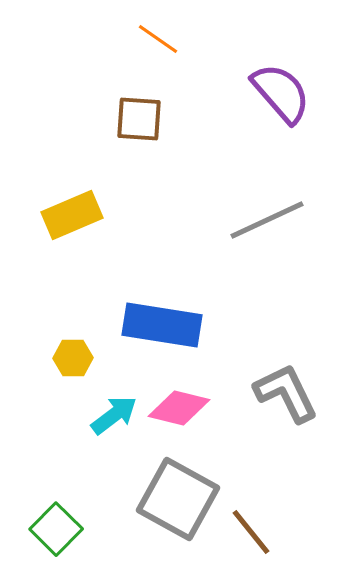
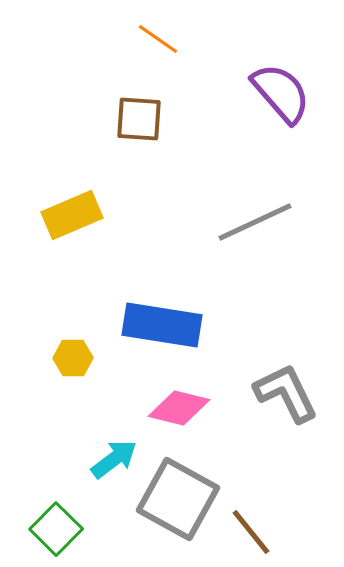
gray line: moved 12 px left, 2 px down
cyan arrow: moved 44 px down
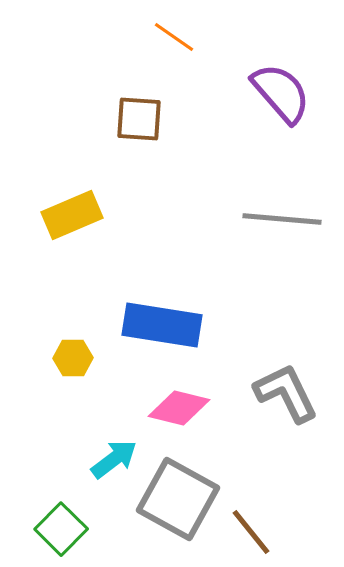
orange line: moved 16 px right, 2 px up
gray line: moved 27 px right, 3 px up; rotated 30 degrees clockwise
green square: moved 5 px right
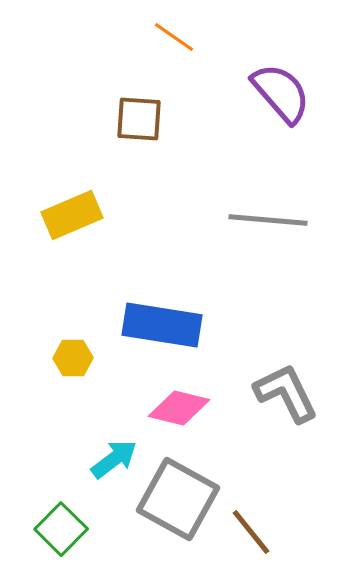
gray line: moved 14 px left, 1 px down
